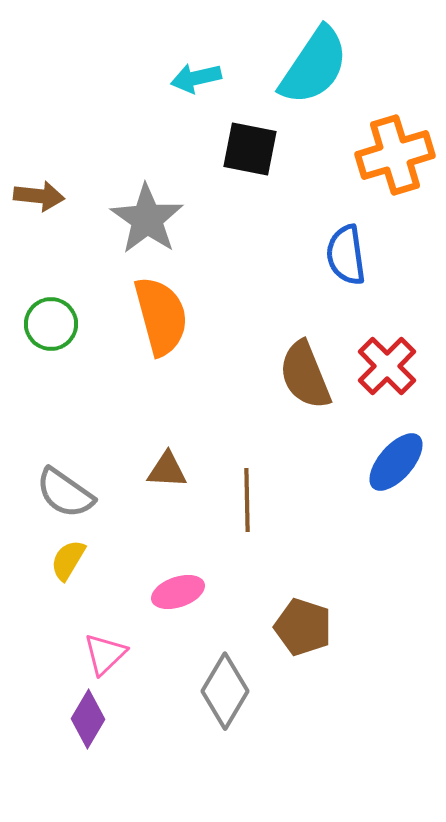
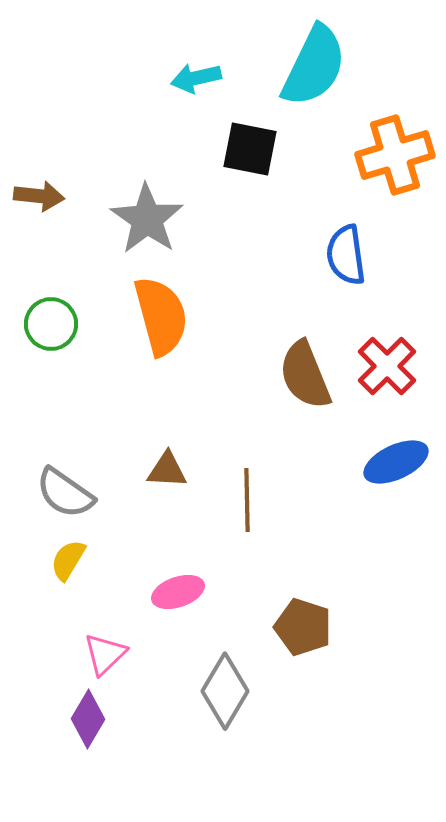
cyan semicircle: rotated 8 degrees counterclockwise
blue ellipse: rotated 24 degrees clockwise
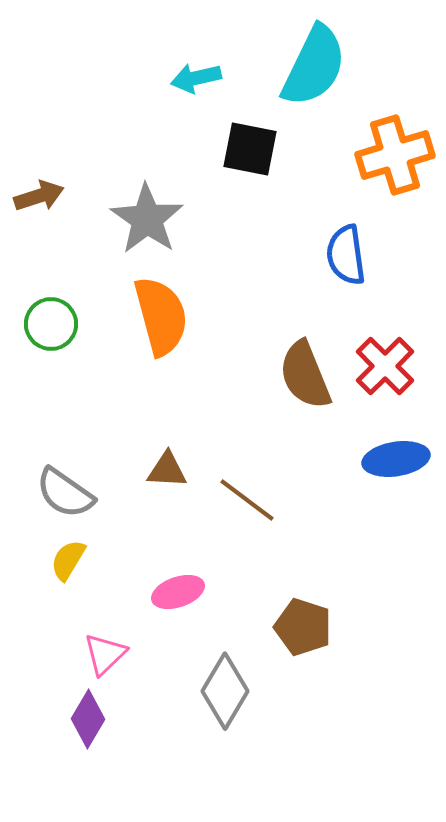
brown arrow: rotated 24 degrees counterclockwise
red cross: moved 2 px left
blue ellipse: moved 3 px up; rotated 16 degrees clockwise
brown line: rotated 52 degrees counterclockwise
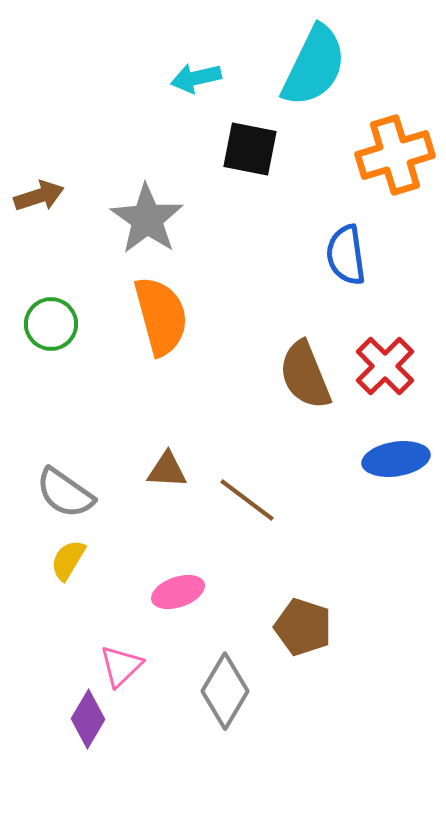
pink triangle: moved 16 px right, 12 px down
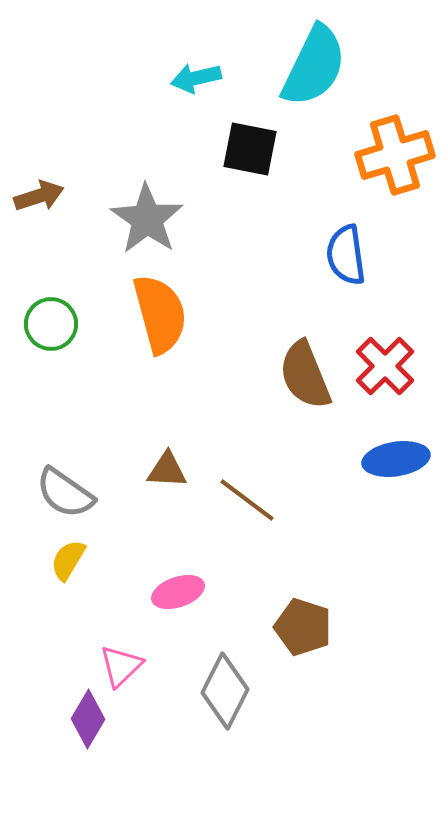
orange semicircle: moved 1 px left, 2 px up
gray diamond: rotated 4 degrees counterclockwise
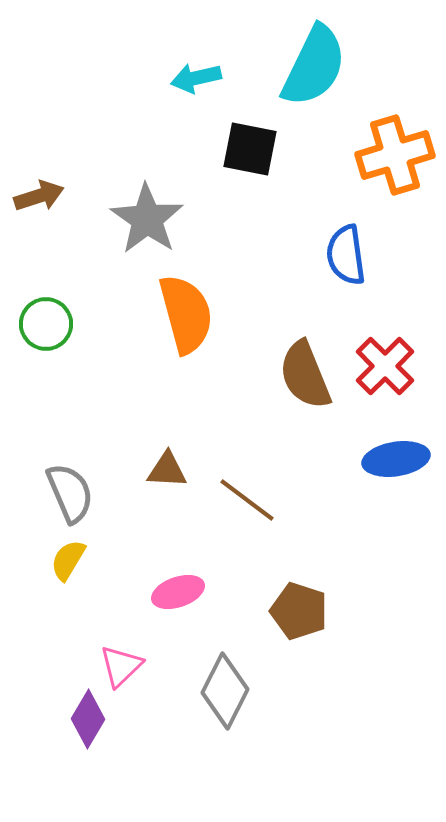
orange semicircle: moved 26 px right
green circle: moved 5 px left
gray semicircle: moved 5 px right; rotated 148 degrees counterclockwise
brown pentagon: moved 4 px left, 16 px up
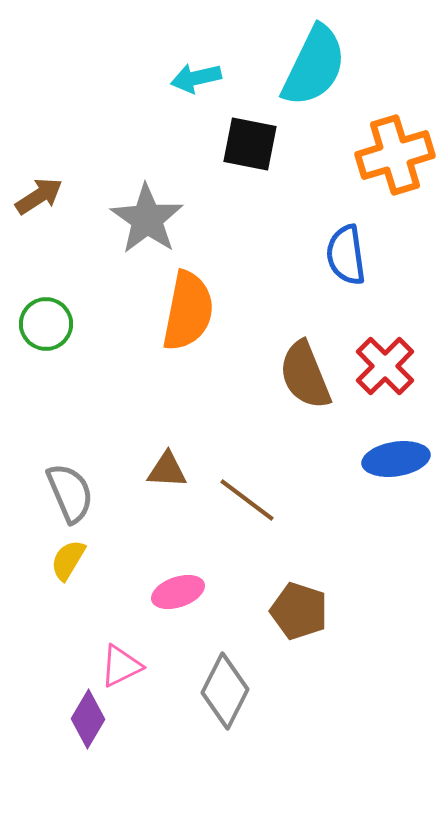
black square: moved 5 px up
brown arrow: rotated 15 degrees counterclockwise
orange semicircle: moved 2 px right, 3 px up; rotated 26 degrees clockwise
pink triangle: rotated 18 degrees clockwise
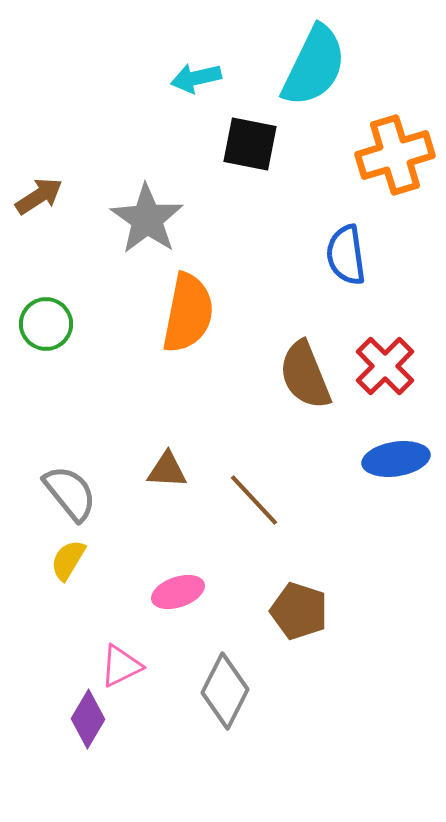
orange semicircle: moved 2 px down
gray semicircle: rotated 16 degrees counterclockwise
brown line: moved 7 px right; rotated 10 degrees clockwise
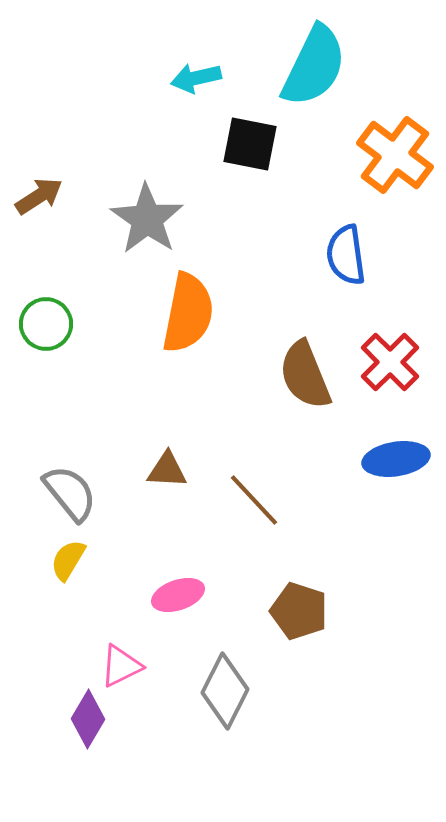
orange cross: rotated 36 degrees counterclockwise
red cross: moved 5 px right, 4 px up
pink ellipse: moved 3 px down
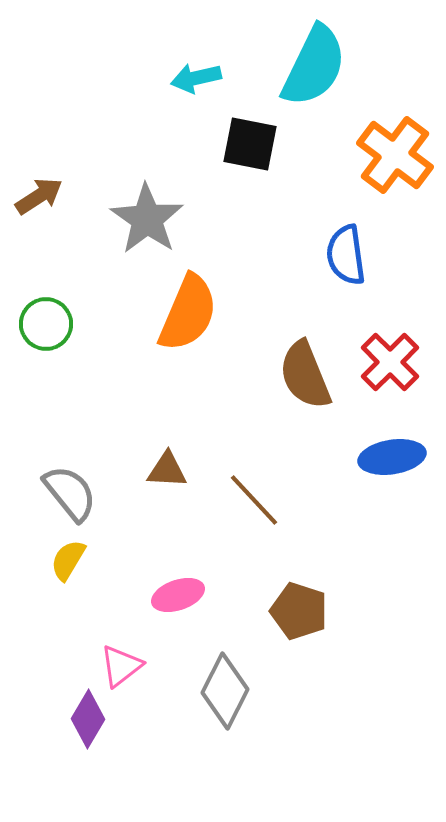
orange semicircle: rotated 12 degrees clockwise
blue ellipse: moved 4 px left, 2 px up
pink triangle: rotated 12 degrees counterclockwise
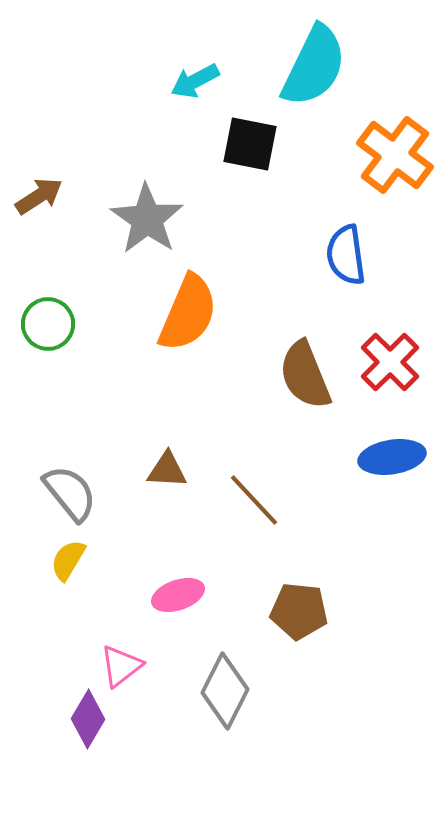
cyan arrow: moved 1 px left, 3 px down; rotated 15 degrees counterclockwise
green circle: moved 2 px right
brown pentagon: rotated 12 degrees counterclockwise
